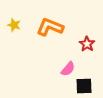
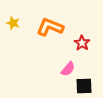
yellow star: moved 1 px left, 2 px up
red star: moved 5 px left, 1 px up
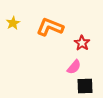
yellow star: rotated 24 degrees clockwise
pink semicircle: moved 6 px right, 2 px up
black square: moved 1 px right
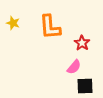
yellow star: rotated 24 degrees counterclockwise
orange L-shape: rotated 116 degrees counterclockwise
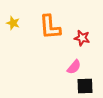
red star: moved 5 px up; rotated 21 degrees counterclockwise
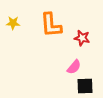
yellow star: rotated 16 degrees counterclockwise
orange L-shape: moved 1 px right, 2 px up
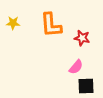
pink semicircle: moved 2 px right
black square: moved 1 px right
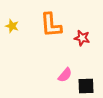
yellow star: moved 1 px left, 3 px down; rotated 16 degrees clockwise
pink semicircle: moved 11 px left, 8 px down
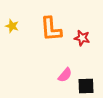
orange L-shape: moved 4 px down
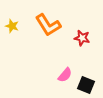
orange L-shape: moved 3 px left, 4 px up; rotated 28 degrees counterclockwise
black square: moved 1 px up; rotated 24 degrees clockwise
